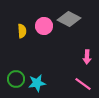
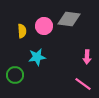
gray diamond: rotated 20 degrees counterclockwise
green circle: moved 1 px left, 4 px up
cyan star: moved 26 px up
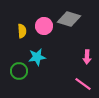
gray diamond: rotated 10 degrees clockwise
green circle: moved 4 px right, 4 px up
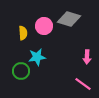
yellow semicircle: moved 1 px right, 2 px down
green circle: moved 2 px right
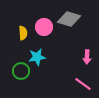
pink circle: moved 1 px down
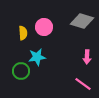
gray diamond: moved 13 px right, 2 px down
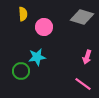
gray diamond: moved 4 px up
yellow semicircle: moved 19 px up
pink arrow: rotated 16 degrees clockwise
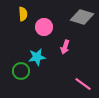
pink arrow: moved 22 px left, 10 px up
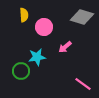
yellow semicircle: moved 1 px right, 1 px down
pink arrow: rotated 32 degrees clockwise
